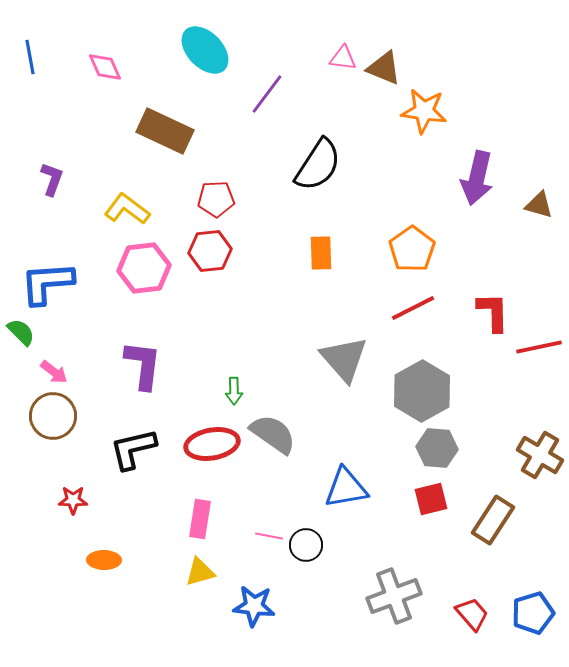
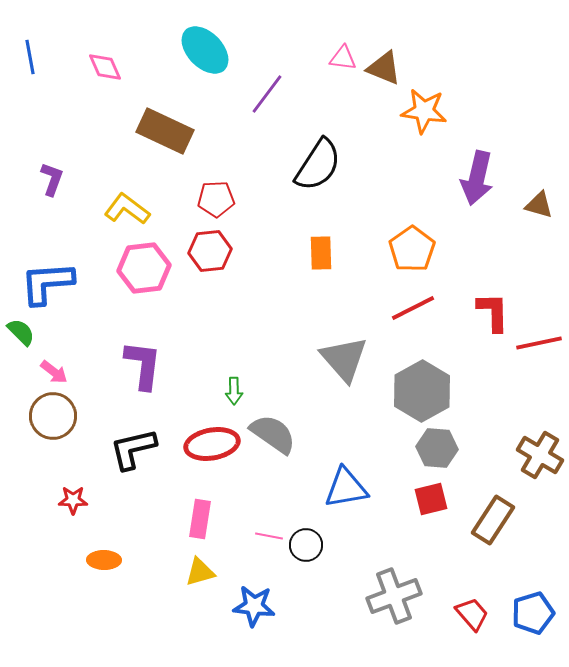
red line at (539, 347): moved 4 px up
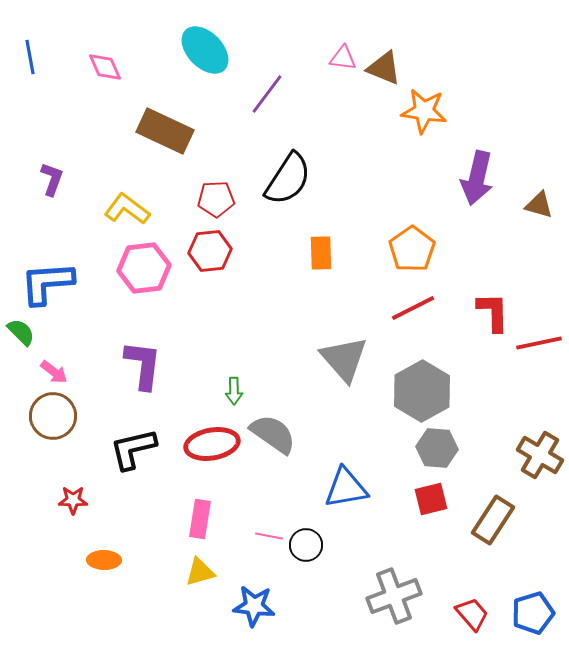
black semicircle at (318, 165): moved 30 px left, 14 px down
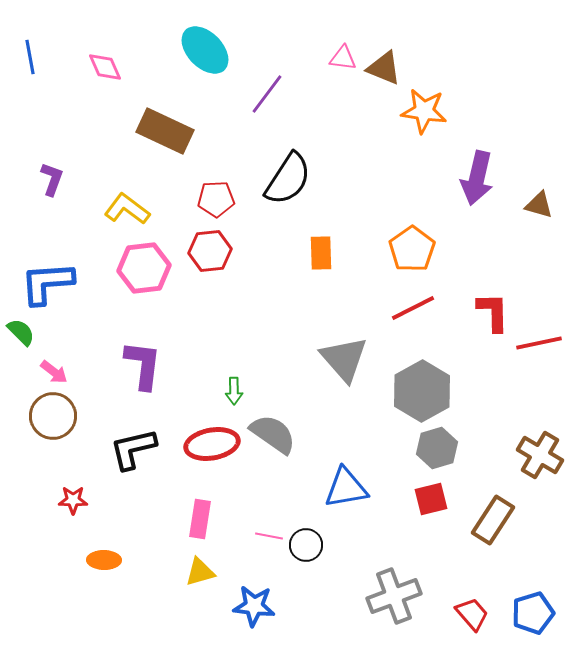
gray hexagon at (437, 448): rotated 21 degrees counterclockwise
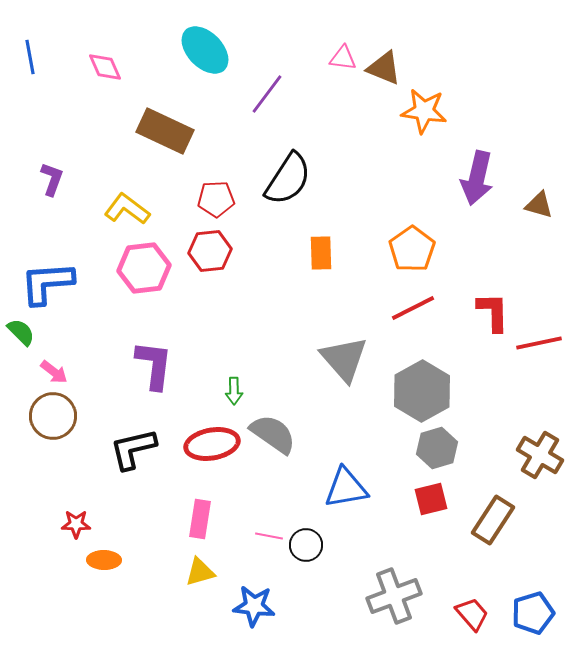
purple L-shape at (143, 365): moved 11 px right
red star at (73, 500): moved 3 px right, 24 px down
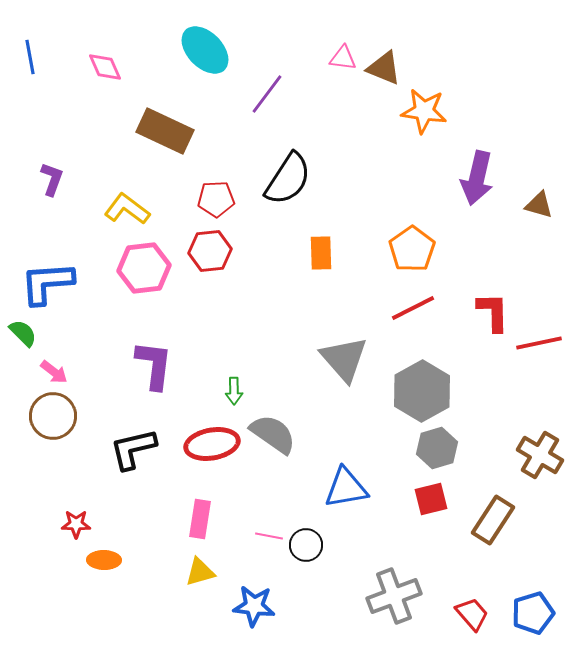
green semicircle at (21, 332): moved 2 px right, 1 px down
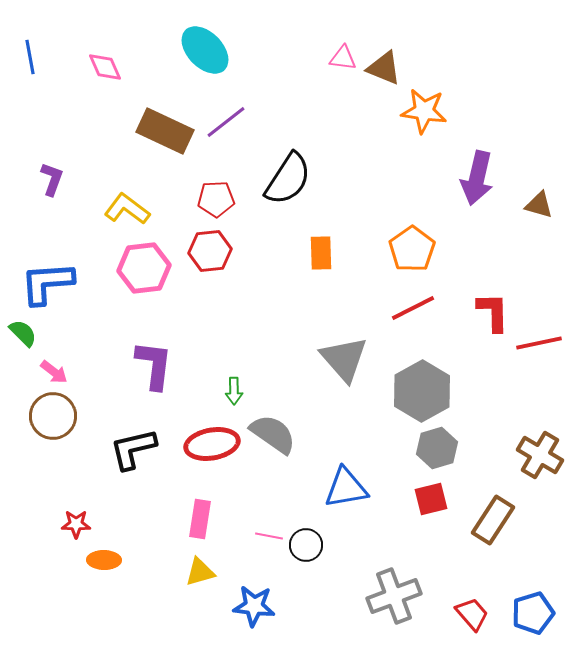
purple line at (267, 94): moved 41 px left, 28 px down; rotated 15 degrees clockwise
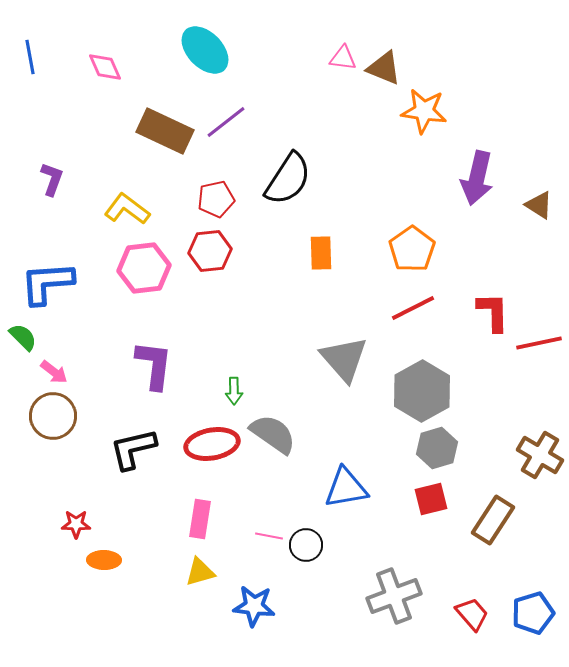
red pentagon at (216, 199): rotated 9 degrees counterclockwise
brown triangle at (539, 205): rotated 16 degrees clockwise
green semicircle at (23, 333): moved 4 px down
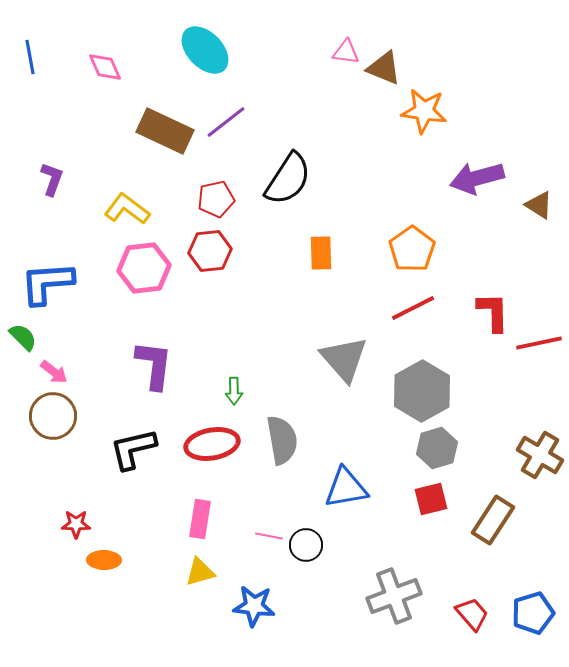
pink triangle at (343, 58): moved 3 px right, 6 px up
purple arrow at (477, 178): rotated 62 degrees clockwise
gray semicircle at (273, 434): moved 9 px right, 6 px down; rotated 45 degrees clockwise
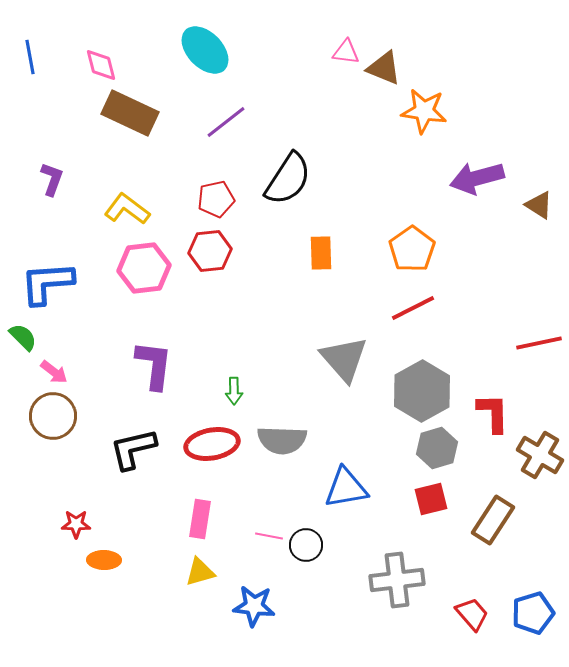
pink diamond at (105, 67): moved 4 px left, 2 px up; rotated 9 degrees clockwise
brown rectangle at (165, 131): moved 35 px left, 18 px up
red L-shape at (493, 312): moved 101 px down
gray semicircle at (282, 440): rotated 102 degrees clockwise
gray cross at (394, 596): moved 3 px right, 16 px up; rotated 14 degrees clockwise
